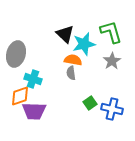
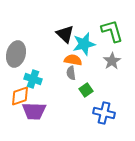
green L-shape: moved 1 px right, 1 px up
green square: moved 4 px left, 13 px up
blue cross: moved 8 px left, 4 px down
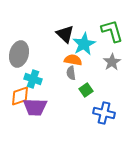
cyan star: rotated 15 degrees counterclockwise
gray ellipse: moved 3 px right
gray star: moved 1 px down
purple trapezoid: moved 1 px right, 4 px up
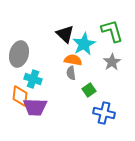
green square: moved 3 px right
orange diamond: rotated 65 degrees counterclockwise
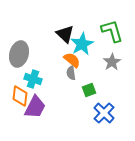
cyan star: moved 2 px left
orange semicircle: moved 1 px left; rotated 30 degrees clockwise
green square: rotated 16 degrees clockwise
purple trapezoid: rotated 65 degrees counterclockwise
blue cross: rotated 30 degrees clockwise
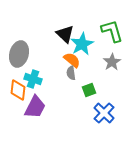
orange diamond: moved 2 px left, 6 px up
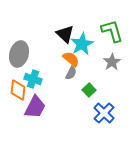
orange semicircle: moved 1 px left, 1 px up
gray semicircle: rotated 144 degrees counterclockwise
green square: rotated 24 degrees counterclockwise
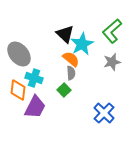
green L-shape: rotated 115 degrees counterclockwise
gray ellipse: rotated 55 degrees counterclockwise
gray star: rotated 18 degrees clockwise
gray semicircle: rotated 32 degrees counterclockwise
cyan cross: moved 1 px right, 1 px up
green square: moved 25 px left
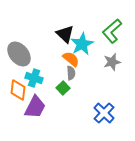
green square: moved 1 px left, 2 px up
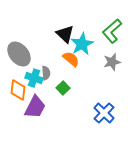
gray semicircle: moved 25 px left
